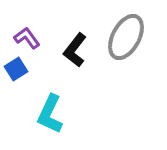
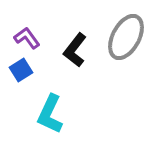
blue square: moved 5 px right, 1 px down
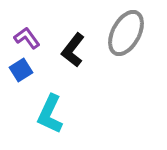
gray ellipse: moved 4 px up
black L-shape: moved 2 px left
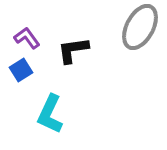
gray ellipse: moved 14 px right, 6 px up
black L-shape: rotated 44 degrees clockwise
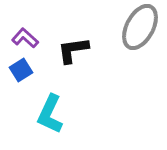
purple L-shape: moved 2 px left; rotated 12 degrees counterclockwise
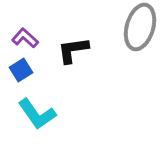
gray ellipse: rotated 12 degrees counterclockwise
cyan L-shape: moved 13 px left; rotated 60 degrees counterclockwise
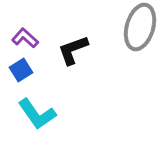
black L-shape: rotated 12 degrees counterclockwise
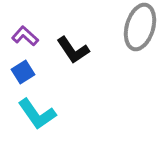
purple L-shape: moved 2 px up
black L-shape: rotated 104 degrees counterclockwise
blue square: moved 2 px right, 2 px down
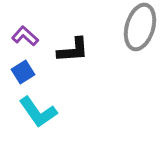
black L-shape: rotated 60 degrees counterclockwise
cyan L-shape: moved 1 px right, 2 px up
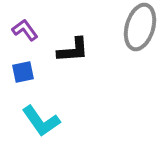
purple L-shape: moved 6 px up; rotated 12 degrees clockwise
blue square: rotated 20 degrees clockwise
cyan L-shape: moved 3 px right, 9 px down
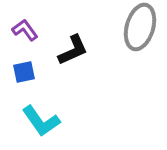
black L-shape: rotated 20 degrees counterclockwise
blue square: moved 1 px right
